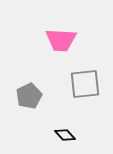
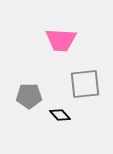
gray pentagon: rotated 25 degrees clockwise
black diamond: moved 5 px left, 20 px up
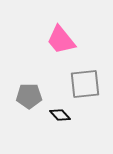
pink trapezoid: rotated 48 degrees clockwise
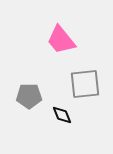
black diamond: moved 2 px right; rotated 20 degrees clockwise
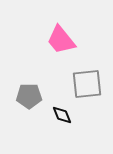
gray square: moved 2 px right
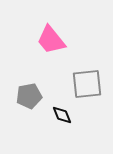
pink trapezoid: moved 10 px left
gray pentagon: rotated 10 degrees counterclockwise
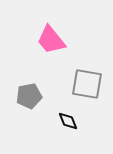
gray square: rotated 16 degrees clockwise
black diamond: moved 6 px right, 6 px down
